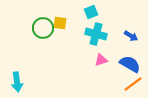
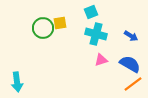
yellow square: rotated 16 degrees counterclockwise
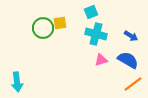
blue semicircle: moved 2 px left, 4 px up
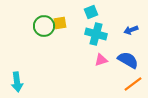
green circle: moved 1 px right, 2 px up
blue arrow: moved 6 px up; rotated 128 degrees clockwise
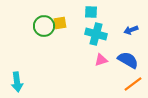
cyan square: rotated 24 degrees clockwise
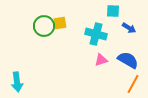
cyan square: moved 22 px right, 1 px up
blue arrow: moved 2 px left, 2 px up; rotated 128 degrees counterclockwise
orange line: rotated 24 degrees counterclockwise
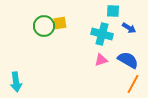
cyan cross: moved 6 px right
cyan arrow: moved 1 px left
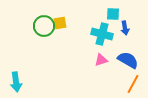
cyan square: moved 3 px down
blue arrow: moved 4 px left; rotated 48 degrees clockwise
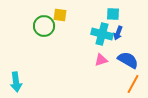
yellow square: moved 8 px up; rotated 16 degrees clockwise
blue arrow: moved 7 px left, 5 px down; rotated 32 degrees clockwise
